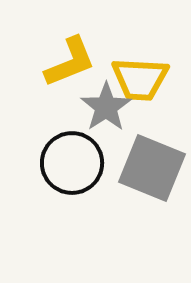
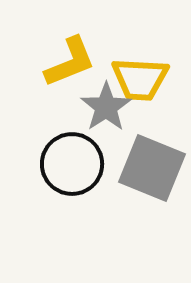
black circle: moved 1 px down
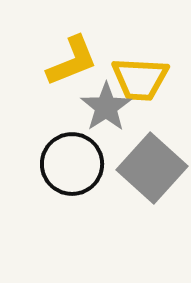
yellow L-shape: moved 2 px right, 1 px up
gray square: rotated 20 degrees clockwise
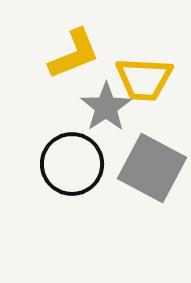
yellow L-shape: moved 2 px right, 7 px up
yellow trapezoid: moved 4 px right
gray square: rotated 14 degrees counterclockwise
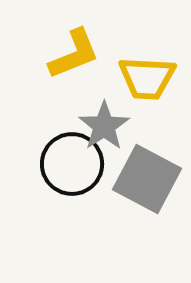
yellow trapezoid: moved 3 px right, 1 px up
gray star: moved 2 px left, 19 px down
gray square: moved 5 px left, 11 px down
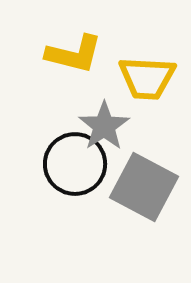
yellow L-shape: rotated 36 degrees clockwise
black circle: moved 3 px right
gray square: moved 3 px left, 8 px down
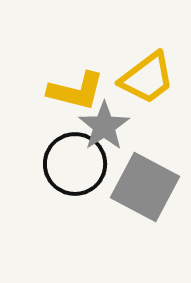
yellow L-shape: moved 2 px right, 37 px down
yellow trapezoid: rotated 40 degrees counterclockwise
gray square: moved 1 px right
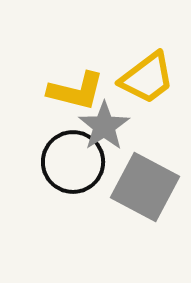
black circle: moved 2 px left, 2 px up
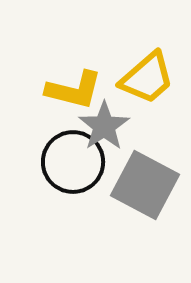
yellow trapezoid: rotated 4 degrees counterclockwise
yellow L-shape: moved 2 px left, 1 px up
gray square: moved 2 px up
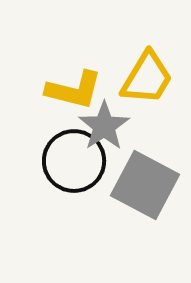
yellow trapezoid: rotated 18 degrees counterclockwise
black circle: moved 1 px right, 1 px up
